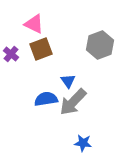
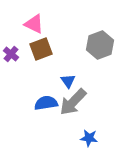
blue semicircle: moved 4 px down
blue star: moved 6 px right, 5 px up
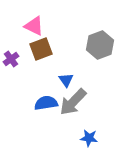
pink triangle: moved 2 px down
purple cross: moved 5 px down; rotated 14 degrees clockwise
blue triangle: moved 2 px left, 1 px up
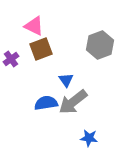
gray arrow: rotated 8 degrees clockwise
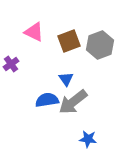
pink triangle: moved 6 px down
brown square: moved 28 px right, 8 px up
purple cross: moved 5 px down
blue triangle: moved 1 px up
blue semicircle: moved 1 px right, 3 px up
blue star: moved 1 px left, 1 px down
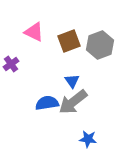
blue triangle: moved 6 px right, 2 px down
blue semicircle: moved 3 px down
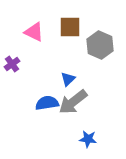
brown square: moved 1 px right, 14 px up; rotated 20 degrees clockwise
gray hexagon: rotated 16 degrees counterclockwise
purple cross: moved 1 px right
blue triangle: moved 4 px left, 2 px up; rotated 21 degrees clockwise
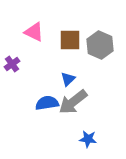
brown square: moved 13 px down
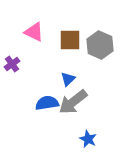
blue star: rotated 18 degrees clockwise
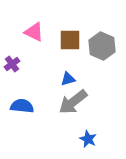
gray hexagon: moved 2 px right, 1 px down
blue triangle: rotated 28 degrees clockwise
blue semicircle: moved 25 px left, 3 px down; rotated 15 degrees clockwise
